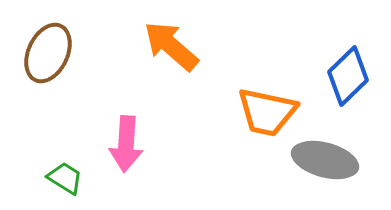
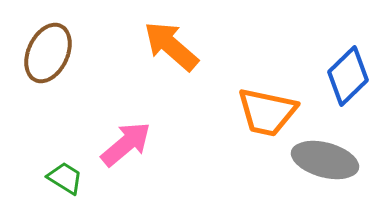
pink arrow: rotated 134 degrees counterclockwise
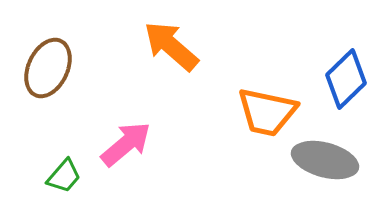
brown ellipse: moved 15 px down
blue diamond: moved 2 px left, 3 px down
green trapezoid: moved 1 px left, 2 px up; rotated 99 degrees clockwise
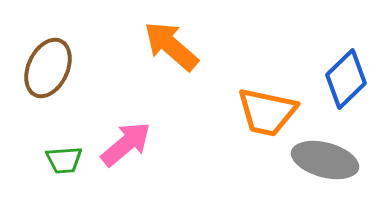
green trapezoid: moved 16 px up; rotated 45 degrees clockwise
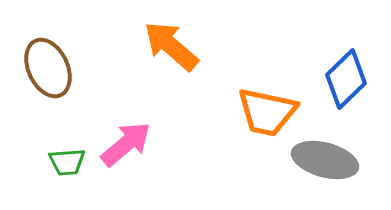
brown ellipse: rotated 50 degrees counterclockwise
green trapezoid: moved 3 px right, 2 px down
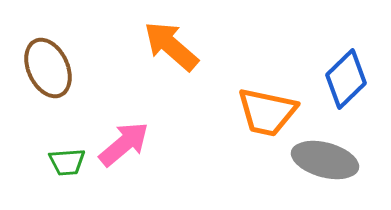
pink arrow: moved 2 px left
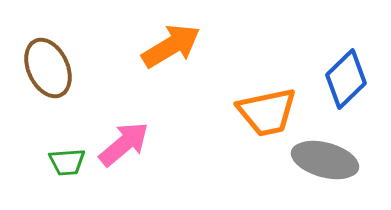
orange arrow: rotated 108 degrees clockwise
orange trapezoid: rotated 24 degrees counterclockwise
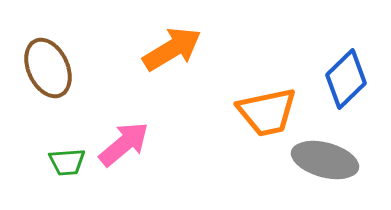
orange arrow: moved 1 px right, 3 px down
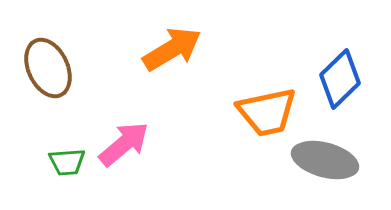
blue diamond: moved 6 px left
